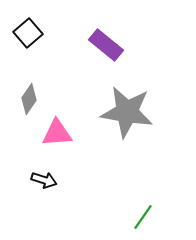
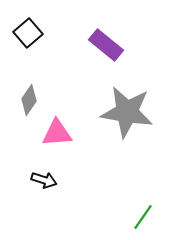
gray diamond: moved 1 px down
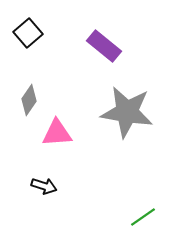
purple rectangle: moved 2 px left, 1 px down
black arrow: moved 6 px down
green line: rotated 20 degrees clockwise
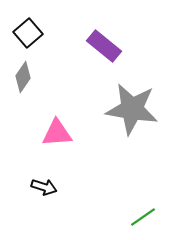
gray diamond: moved 6 px left, 23 px up
gray star: moved 5 px right, 3 px up
black arrow: moved 1 px down
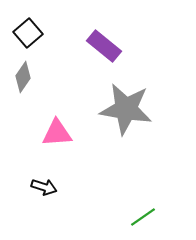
gray star: moved 6 px left
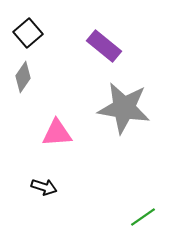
gray star: moved 2 px left, 1 px up
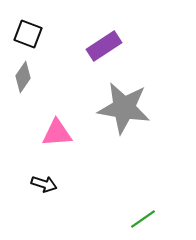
black square: moved 1 px down; rotated 28 degrees counterclockwise
purple rectangle: rotated 72 degrees counterclockwise
black arrow: moved 3 px up
green line: moved 2 px down
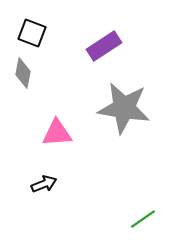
black square: moved 4 px right, 1 px up
gray diamond: moved 4 px up; rotated 24 degrees counterclockwise
black arrow: rotated 40 degrees counterclockwise
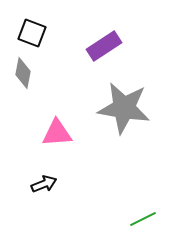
green line: rotated 8 degrees clockwise
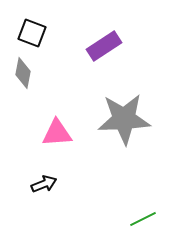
gray star: moved 11 px down; rotated 12 degrees counterclockwise
